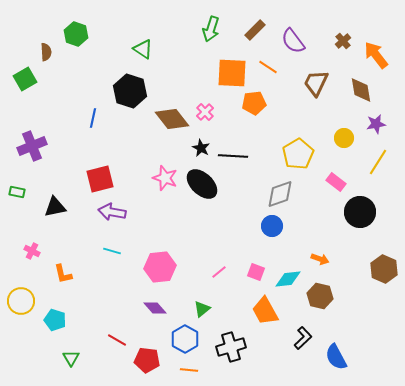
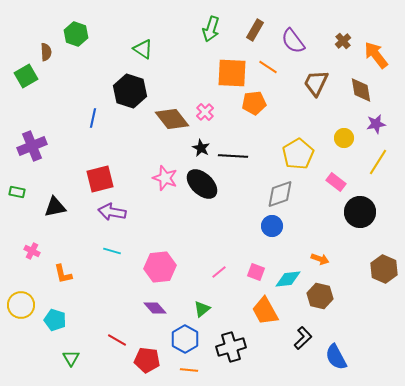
brown rectangle at (255, 30): rotated 15 degrees counterclockwise
green square at (25, 79): moved 1 px right, 3 px up
yellow circle at (21, 301): moved 4 px down
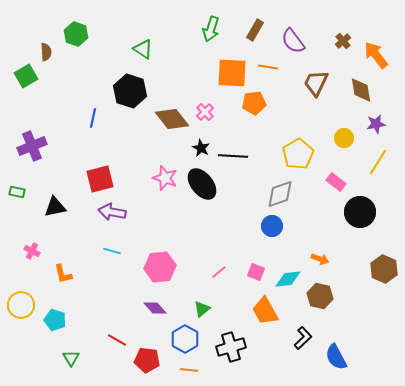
orange line at (268, 67): rotated 24 degrees counterclockwise
black ellipse at (202, 184): rotated 8 degrees clockwise
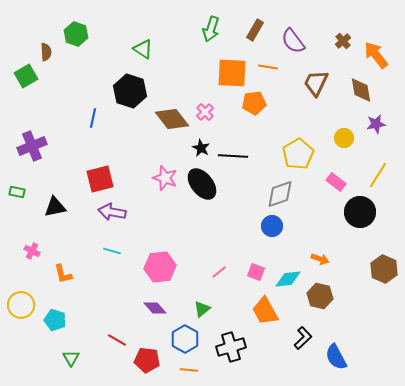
yellow line at (378, 162): moved 13 px down
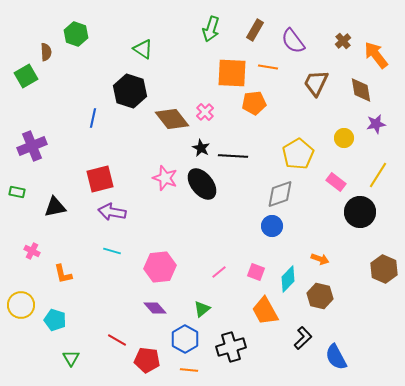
cyan diamond at (288, 279): rotated 40 degrees counterclockwise
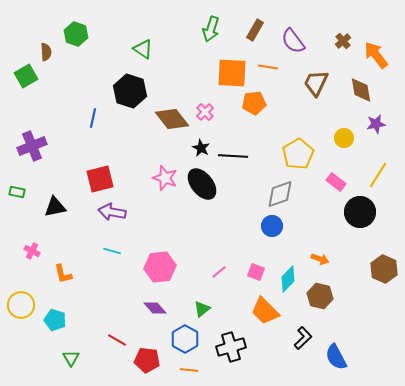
orange trapezoid at (265, 311): rotated 16 degrees counterclockwise
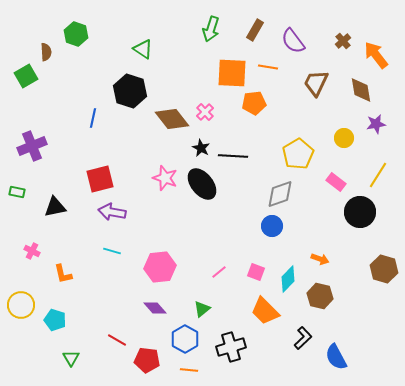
brown hexagon at (384, 269): rotated 8 degrees counterclockwise
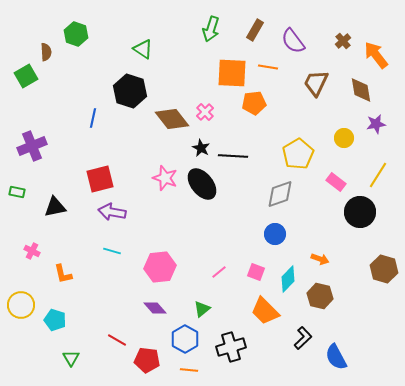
blue circle at (272, 226): moved 3 px right, 8 px down
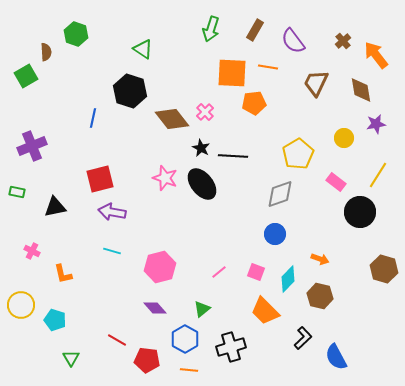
pink hexagon at (160, 267): rotated 8 degrees counterclockwise
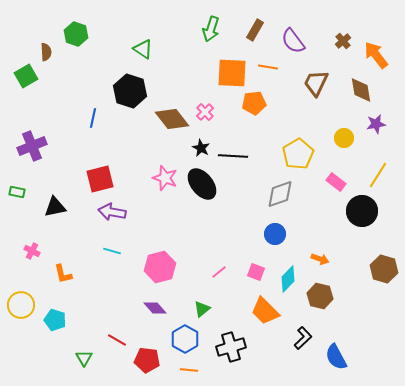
black circle at (360, 212): moved 2 px right, 1 px up
green triangle at (71, 358): moved 13 px right
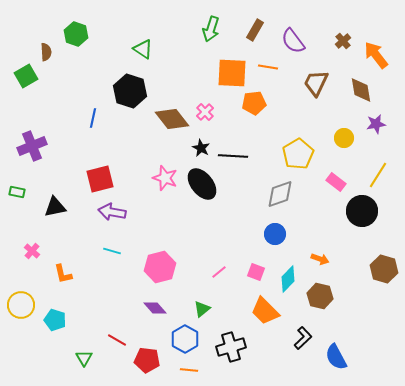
pink cross at (32, 251): rotated 14 degrees clockwise
